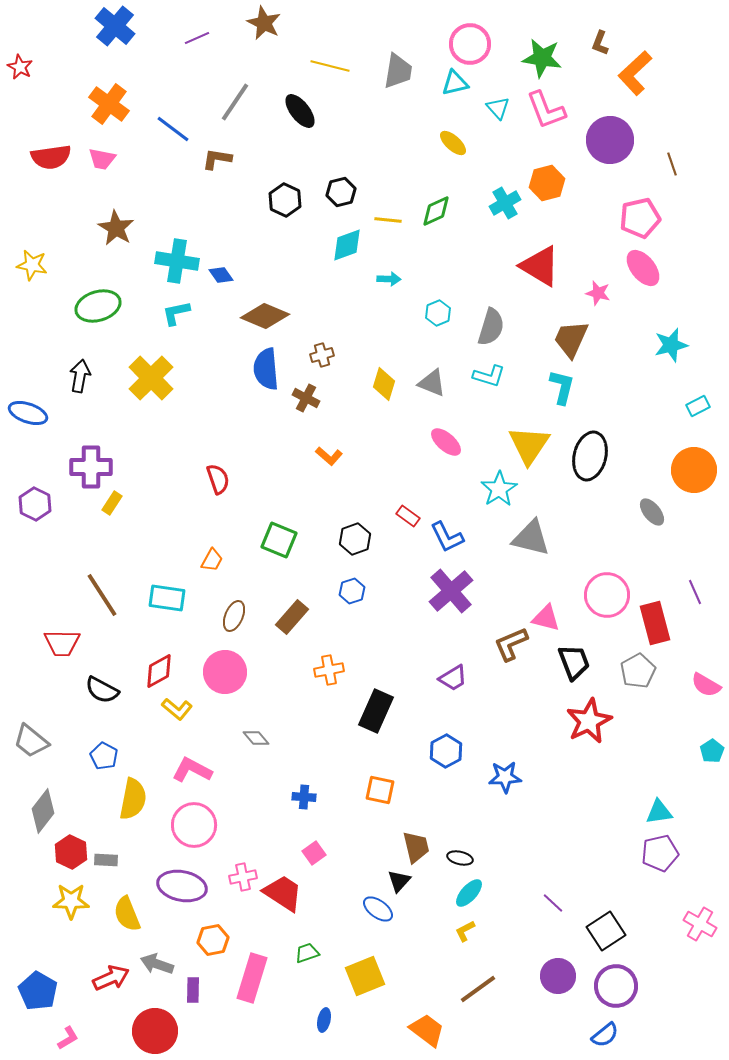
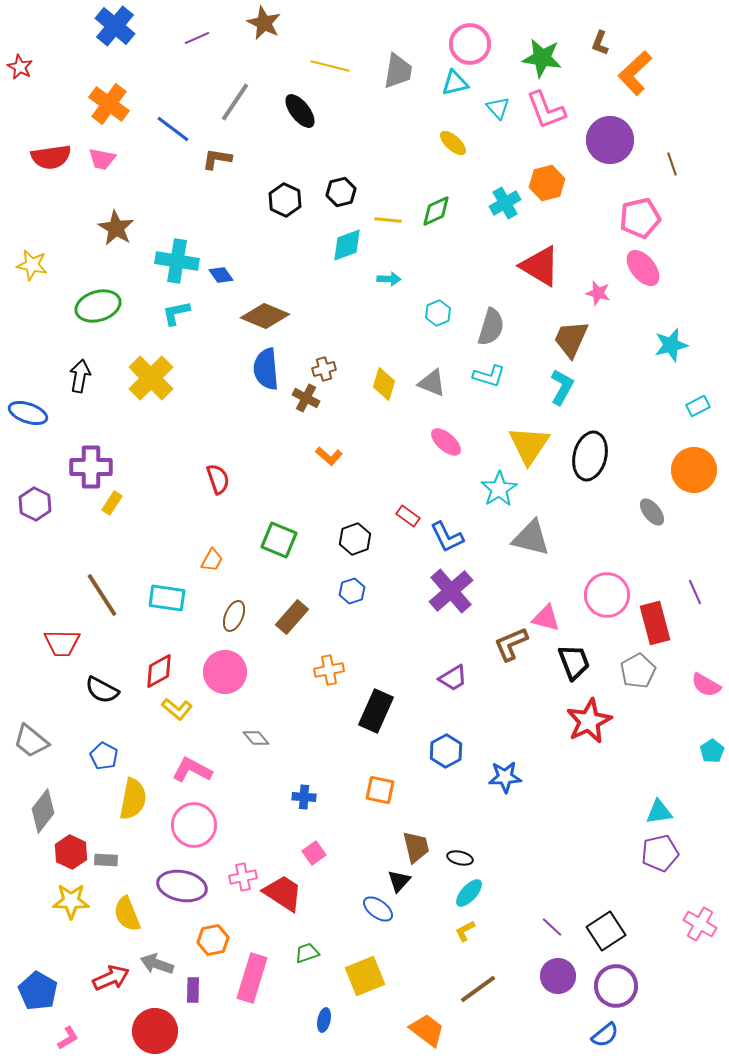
brown cross at (322, 355): moved 2 px right, 14 px down
cyan L-shape at (562, 387): rotated 15 degrees clockwise
purple line at (553, 903): moved 1 px left, 24 px down
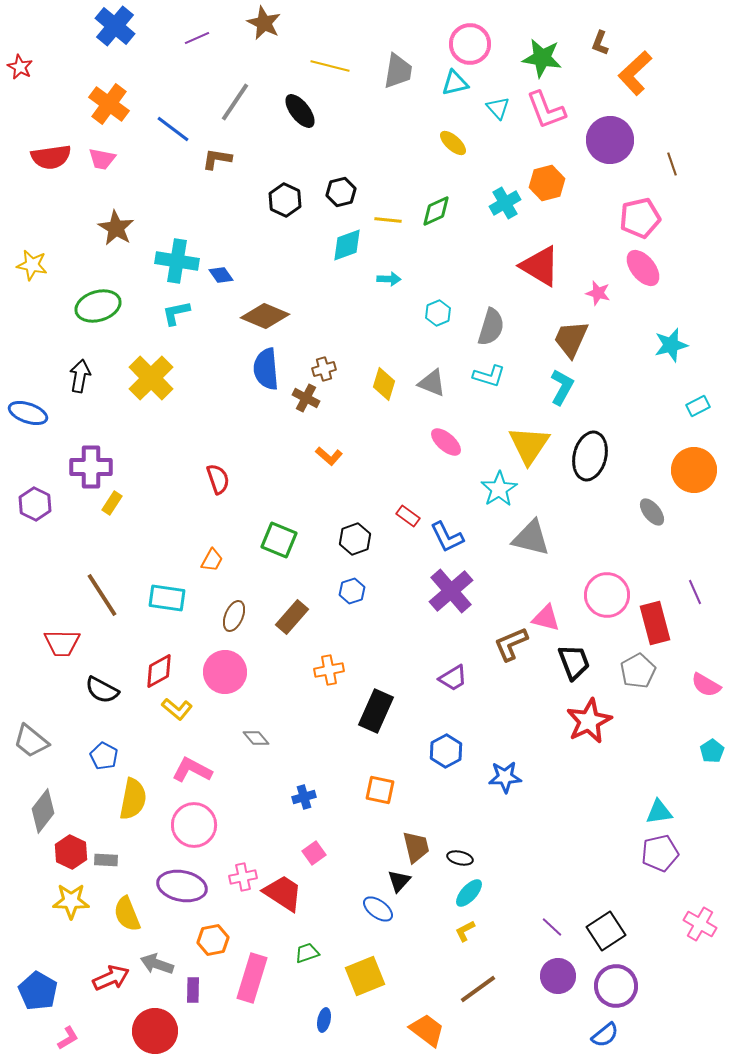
blue cross at (304, 797): rotated 20 degrees counterclockwise
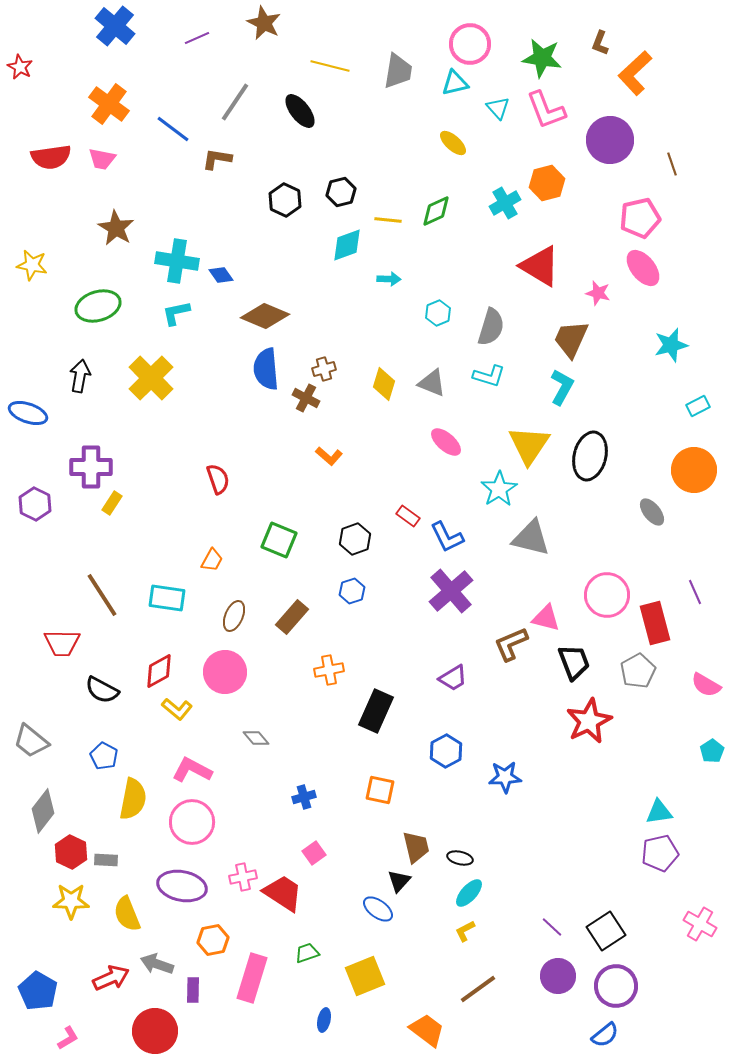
pink circle at (194, 825): moved 2 px left, 3 px up
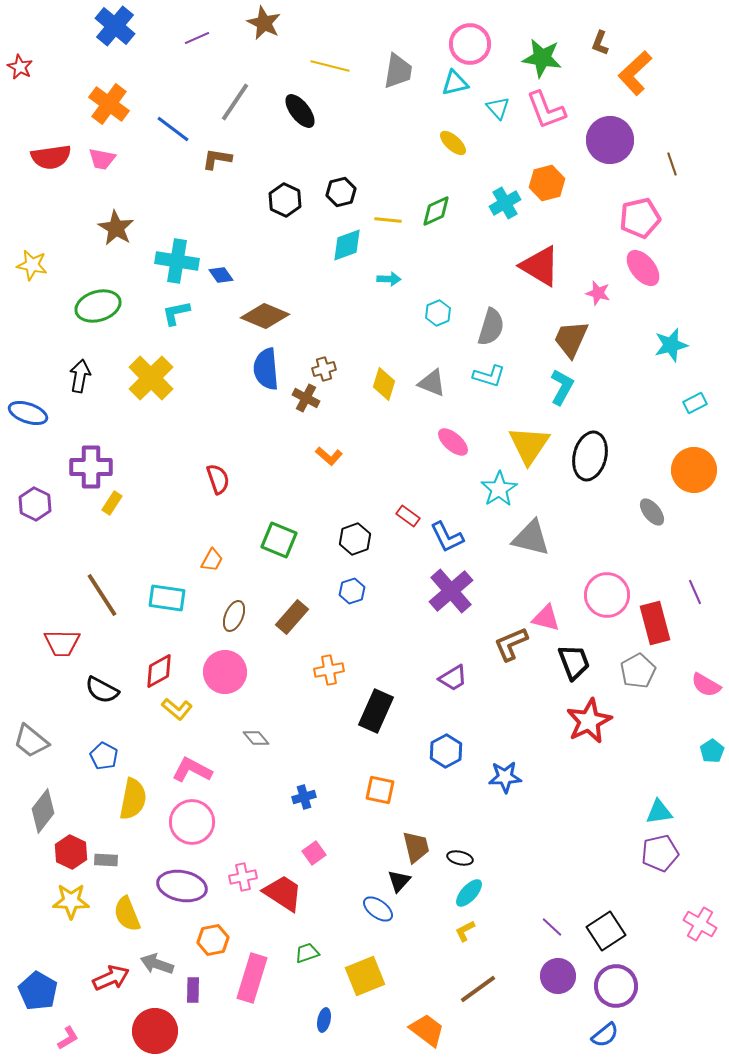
cyan rectangle at (698, 406): moved 3 px left, 3 px up
pink ellipse at (446, 442): moved 7 px right
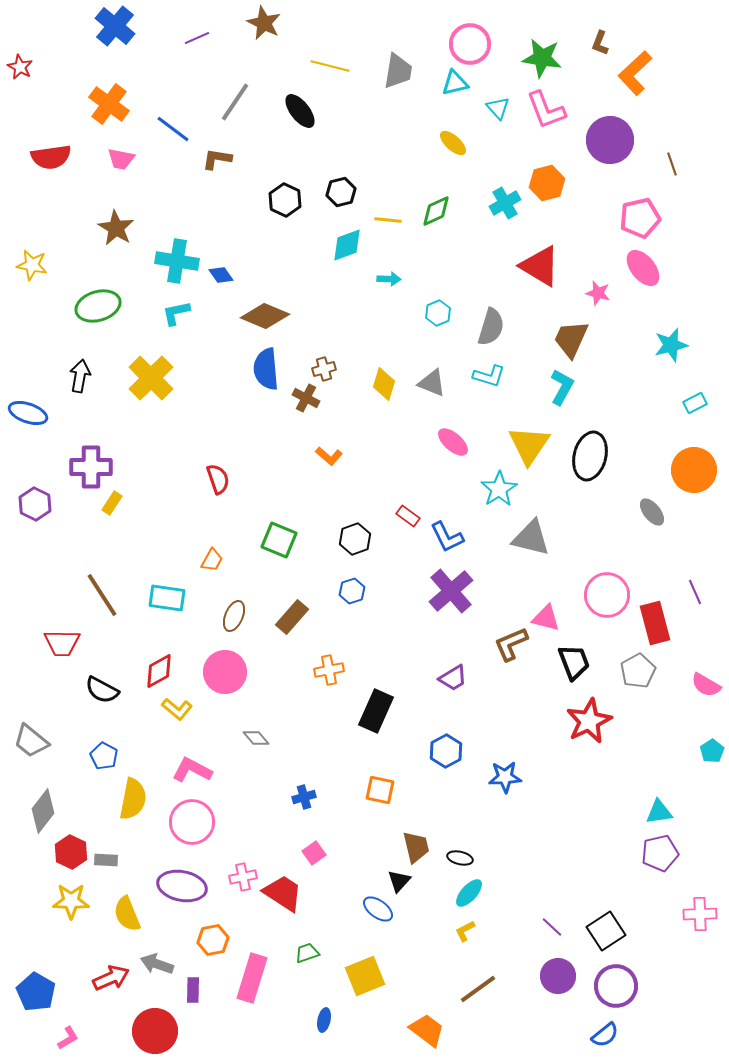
pink trapezoid at (102, 159): moved 19 px right
pink cross at (700, 924): moved 10 px up; rotated 32 degrees counterclockwise
blue pentagon at (38, 991): moved 2 px left, 1 px down
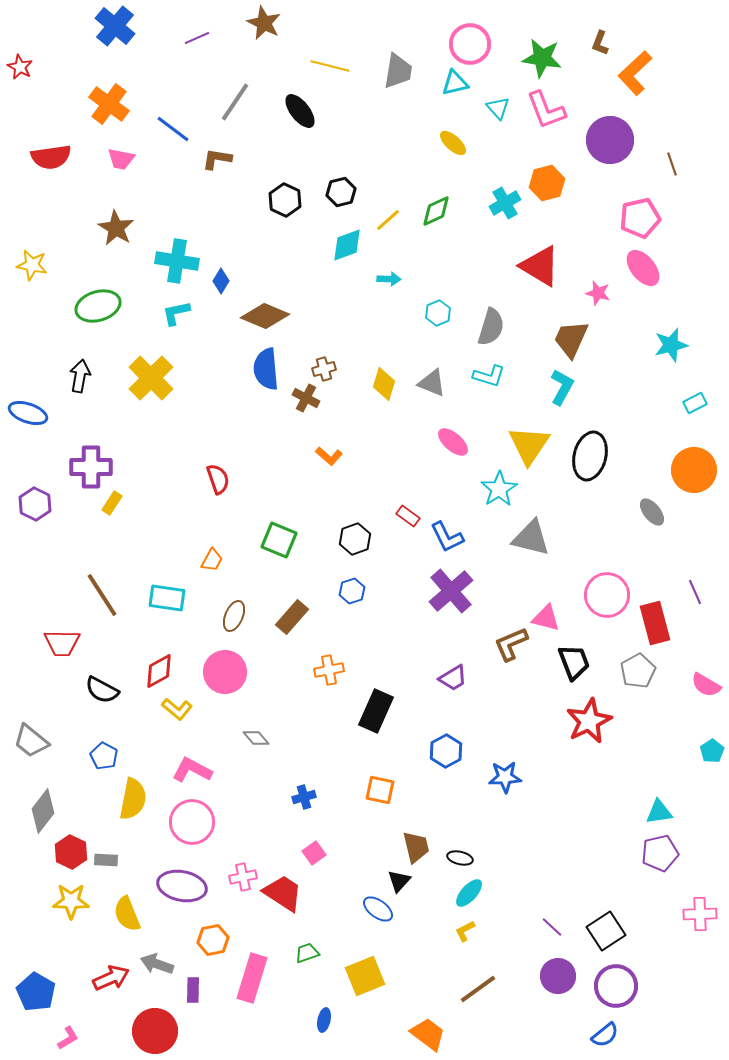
yellow line at (388, 220): rotated 48 degrees counterclockwise
blue diamond at (221, 275): moved 6 px down; rotated 65 degrees clockwise
orange trapezoid at (427, 1030): moved 1 px right, 4 px down
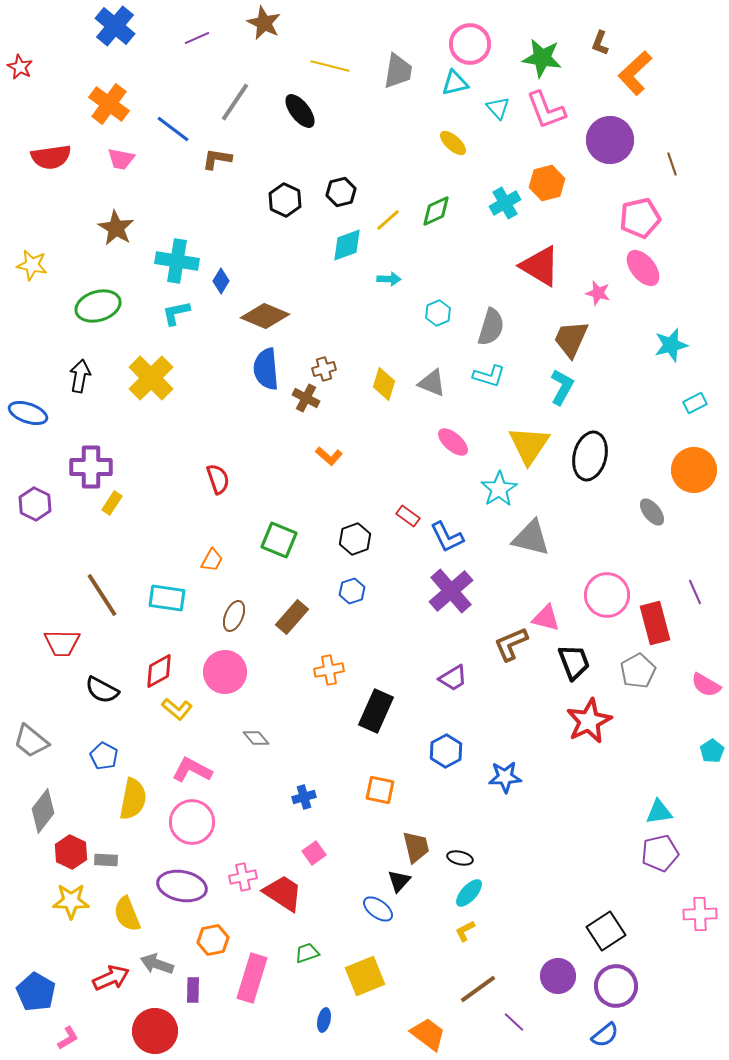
purple line at (552, 927): moved 38 px left, 95 px down
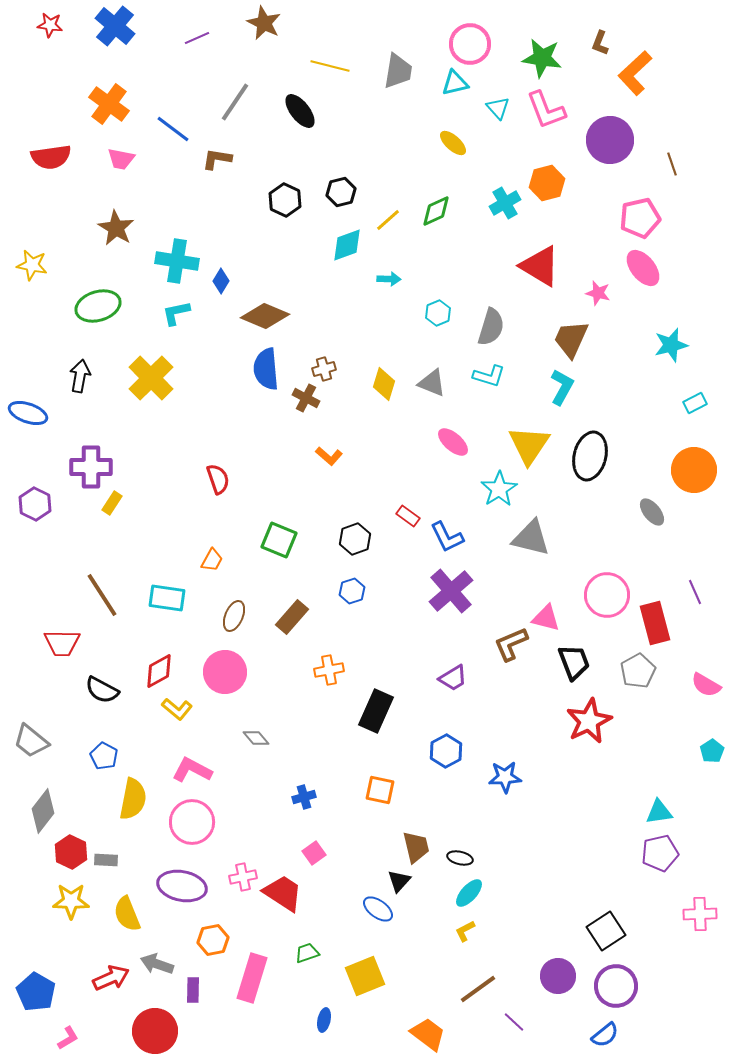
red star at (20, 67): moved 30 px right, 42 px up; rotated 20 degrees counterclockwise
